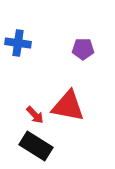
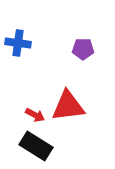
red triangle: rotated 18 degrees counterclockwise
red arrow: rotated 18 degrees counterclockwise
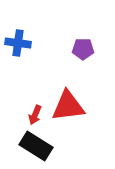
red arrow: rotated 84 degrees clockwise
